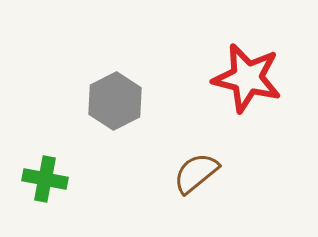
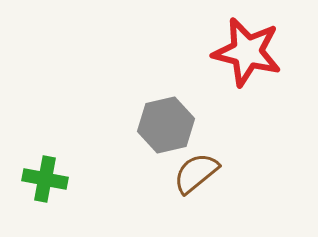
red star: moved 26 px up
gray hexagon: moved 51 px right, 24 px down; rotated 14 degrees clockwise
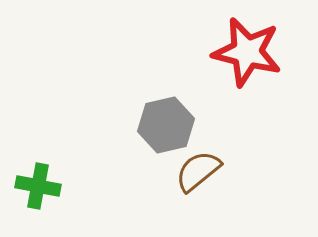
brown semicircle: moved 2 px right, 2 px up
green cross: moved 7 px left, 7 px down
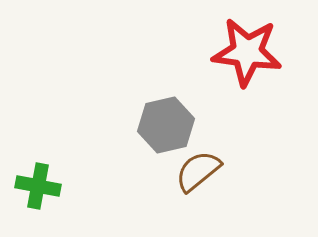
red star: rotated 6 degrees counterclockwise
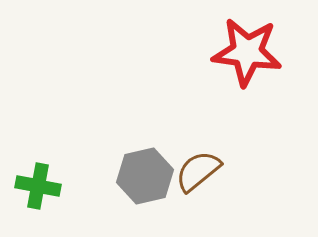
gray hexagon: moved 21 px left, 51 px down
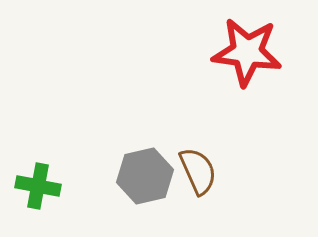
brown semicircle: rotated 105 degrees clockwise
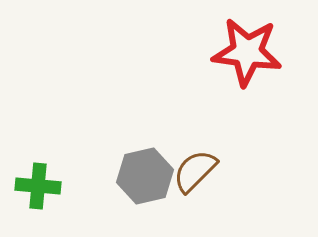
brown semicircle: moved 3 px left; rotated 111 degrees counterclockwise
green cross: rotated 6 degrees counterclockwise
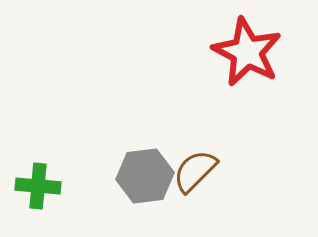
red star: rotated 20 degrees clockwise
gray hexagon: rotated 6 degrees clockwise
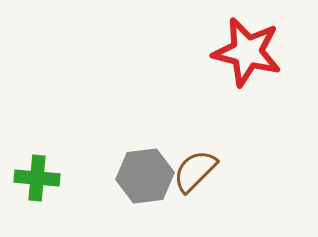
red star: rotated 14 degrees counterclockwise
green cross: moved 1 px left, 8 px up
